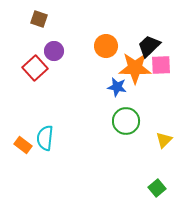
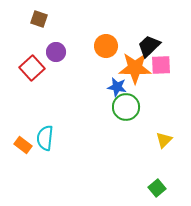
purple circle: moved 2 px right, 1 px down
red square: moved 3 px left
green circle: moved 14 px up
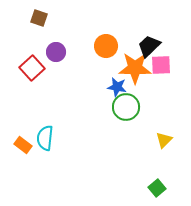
brown square: moved 1 px up
